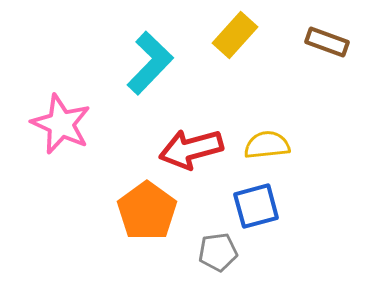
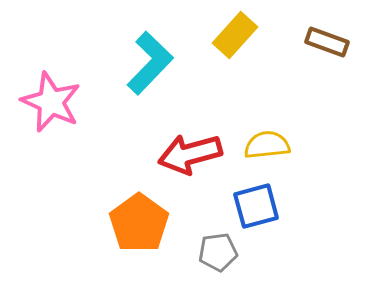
pink star: moved 10 px left, 22 px up
red arrow: moved 1 px left, 5 px down
orange pentagon: moved 8 px left, 12 px down
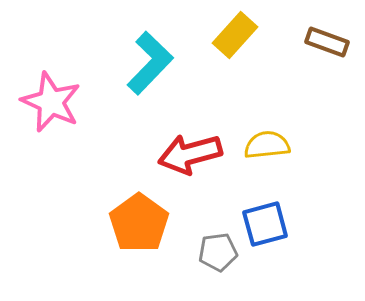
blue square: moved 9 px right, 18 px down
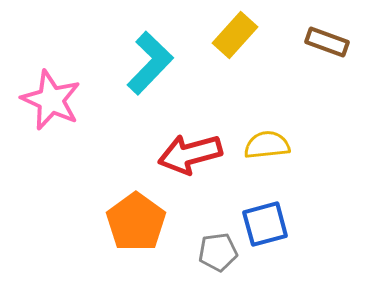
pink star: moved 2 px up
orange pentagon: moved 3 px left, 1 px up
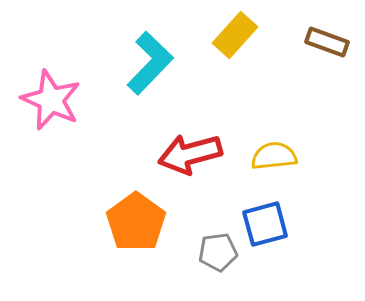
yellow semicircle: moved 7 px right, 11 px down
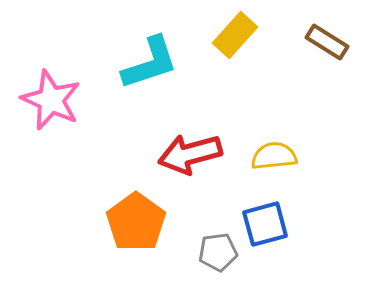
brown rectangle: rotated 12 degrees clockwise
cyan L-shape: rotated 28 degrees clockwise
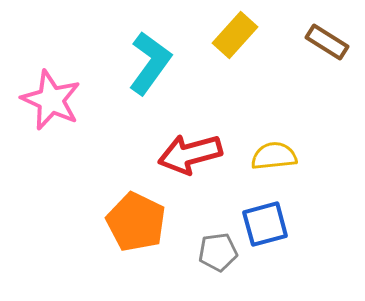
cyan L-shape: rotated 36 degrees counterclockwise
orange pentagon: rotated 10 degrees counterclockwise
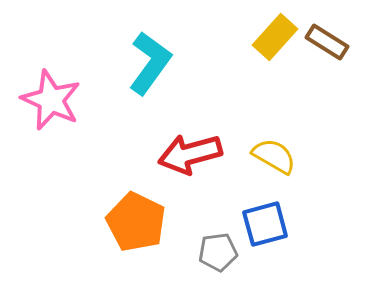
yellow rectangle: moved 40 px right, 2 px down
yellow semicircle: rotated 36 degrees clockwise
